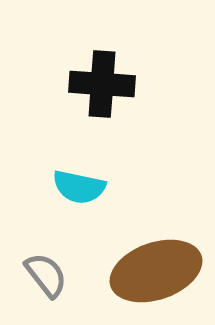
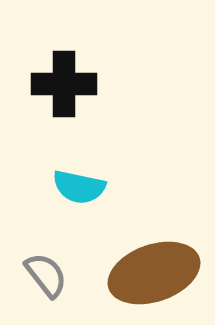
black cross: moved 38 px left; rotated 4 degrees counterclockwise
brown ellipse: moved 2 px left, 2 px down
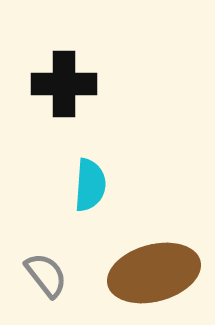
cyan semicircle: moved 11 px right, 2 px up; rotated 98 degrees counterclockwise
brown ellipse: rotated 4 degrees clockwise
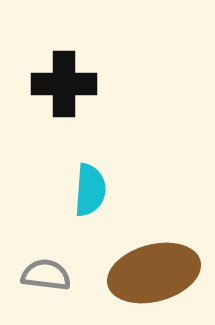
cyan semicircle: moved 5 px down
gray semicircle: rotated 45 degrees counterclockwise
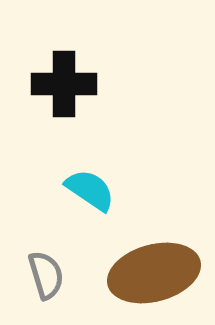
cyan semicircle: rotated 60 degrees counterclockwise
gray semicircle: rotated 66 degrees clockwise
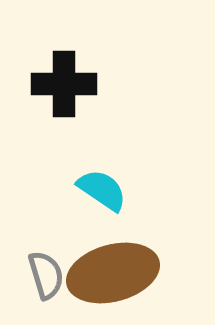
cyan semicircle: moved 12 px right
brown ellipse: moved 41 px left
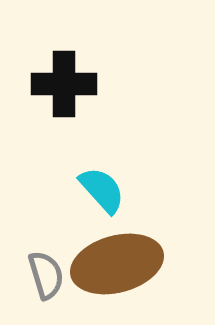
cyan semicircle: rotated 14 degrees clockwise
brown ellipse: moved 4 px right, 9 px up
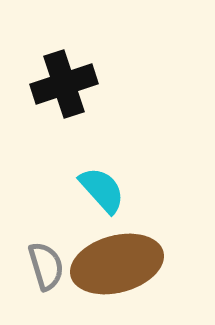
black cross: rotated 18 degrees counterclockwise
gray semicircle: moved 9 px up
